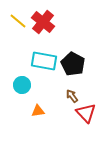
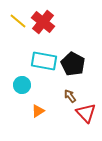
brown arrow: moved 2 px left
orange triangle: rotated 24 degrees counterclockwise
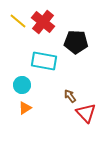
black pentagon: moved 3 px right, 22 px up; rotated 25 degrees counterclockwise
orange triangle: moved 13 px left, 3 px up
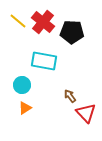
black pentagon: moved 4 px left, 10 px up
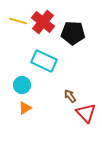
yellow line: rotated 24 degrees counterclockwise
black pentagon: moved 1 px right, 1 px down
cyan rectangle: rotated 15 degrees clockwise
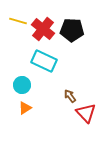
red cross: moved 7 px down
black pentagon: moved 1 px left, 3 px up
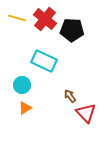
yellow line: moved 1 px left, 3 px up
red cross: moved 2 px right, 10 px up
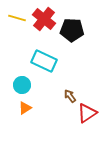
red cross: moved 1 px left
red triangle: moved 1 px right; rotated 40 degrees clockwise
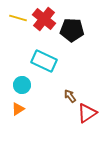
yellow line: moved 1 px right
orange triangle: moved 7 px left, 1 px down
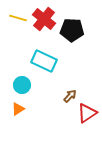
brown arrow: rotated 80 degrees clockwise
